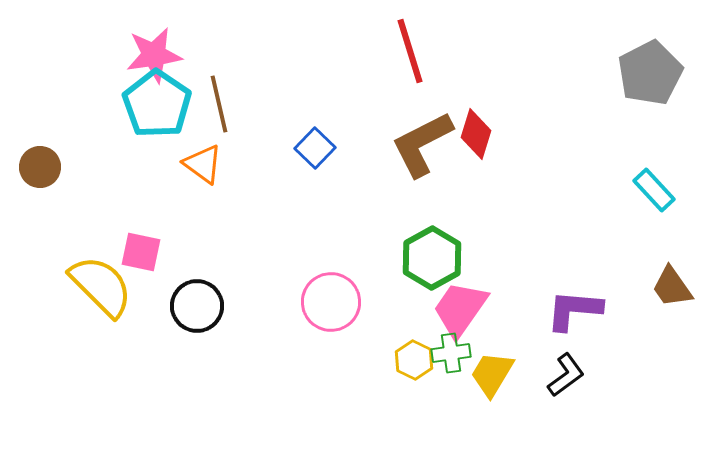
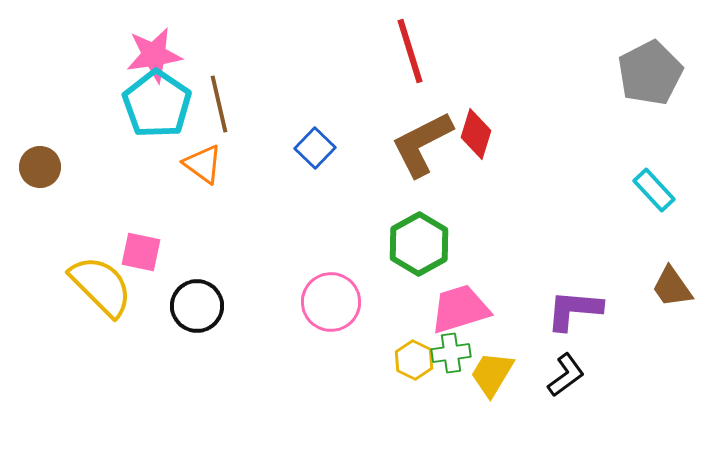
green hexagon: moved 13 px left, 14 px up
pink trapezoid: rotated 38 degrees clockwise
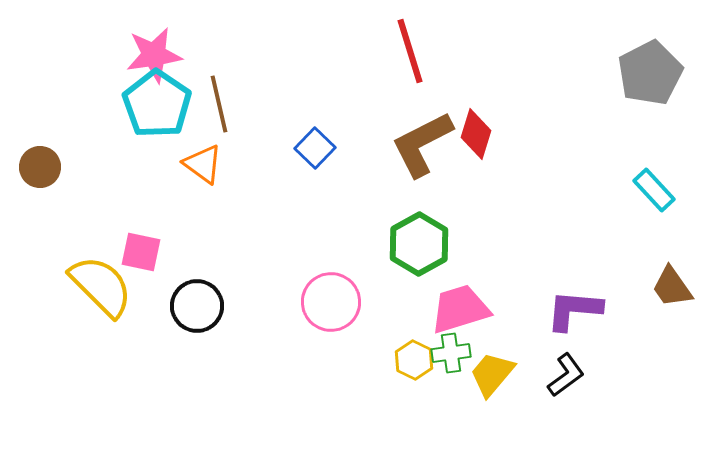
yellow trapezoid: rotated 9 degrees clockwise
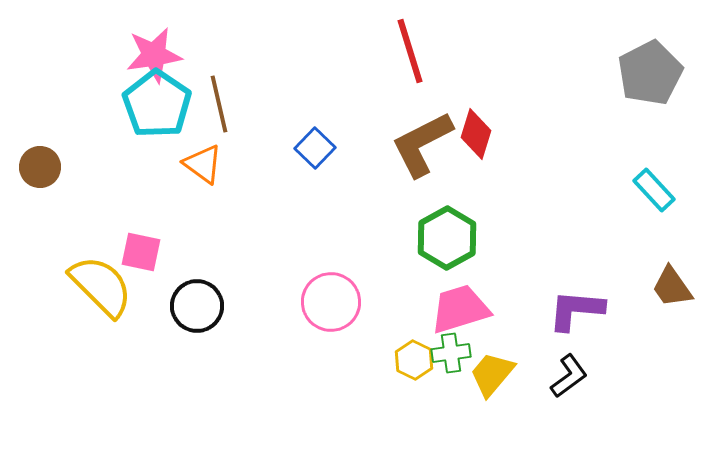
green hexagon: moved 28 px right, 6 px up
purple L-shape: moved 2 px right
black L-shape: moved 3 px right, 1 px down
